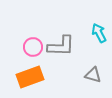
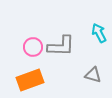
orange rectangle: moved 3 px down
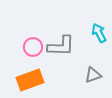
gray triangle: rotated 36 degrees counterclockwise
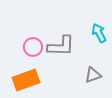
orange rectangle: moved 4 px left
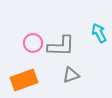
pink circle: moved 4 px up
gray triangle: moved 22 px left
orange rectangle: moved 2 px left
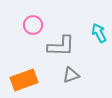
pink circle: moved 18 px up
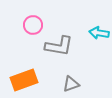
cyan arrow: rotated 54 degrees counterclockwise
gray L-shape: moved 2 px left; rotated 8 degrees clockwise
gray triangle: moved 9 px down
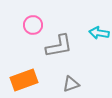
gray L-shape: rotated 20 degrees counterclockwise
